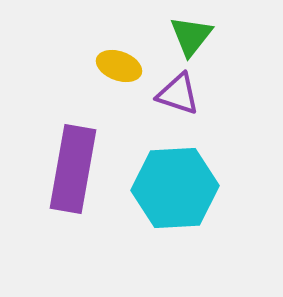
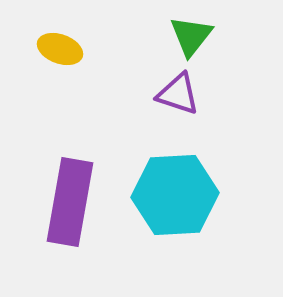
yellow ellipse: moved 59 px left, 17 px up
purple rectangle: moved 3 px left, 33 px down
cyan hexagon: moved 7 px down
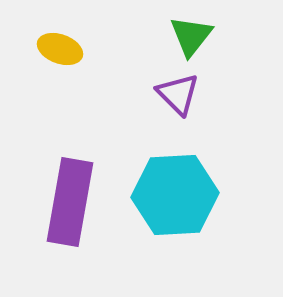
purple triangle: rotated 27 degrees clockwise
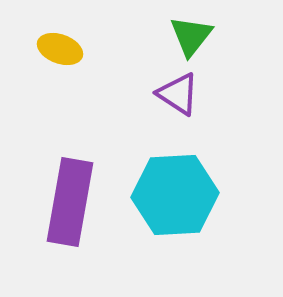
purple triangle: rotated 12 degrees counterclockwise
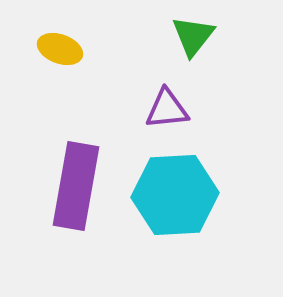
green triangle: moved 2 px right
purple triangle: moved 11 px left, 15 px down; rotated 39 degrees counterclockwise
purple rectangle: moved 6 px right, 16 px up
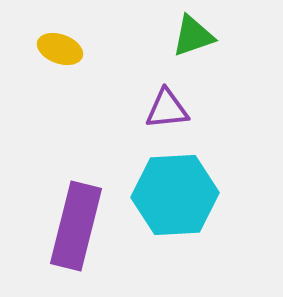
green triangle: rotated 33 degrees clockwise
purple rectangle: moved 40 px down; rotated 4 degrees clockwise
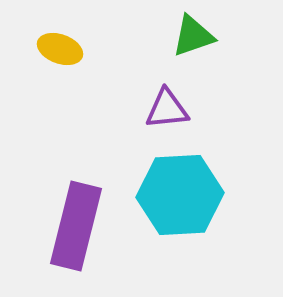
cyan hexagon: moved 5 px right
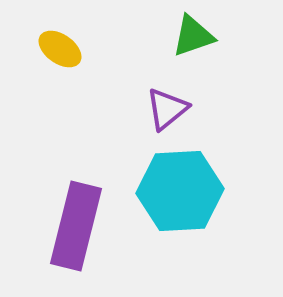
yellow ellipse: rotated 15 degrees clockwise
purple triangle: rotated 33 degrees counterclockwise
cyan hexagon: moved 4 px up
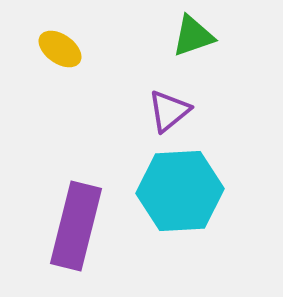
purple triangle: moved 2 px right, 2 px down
